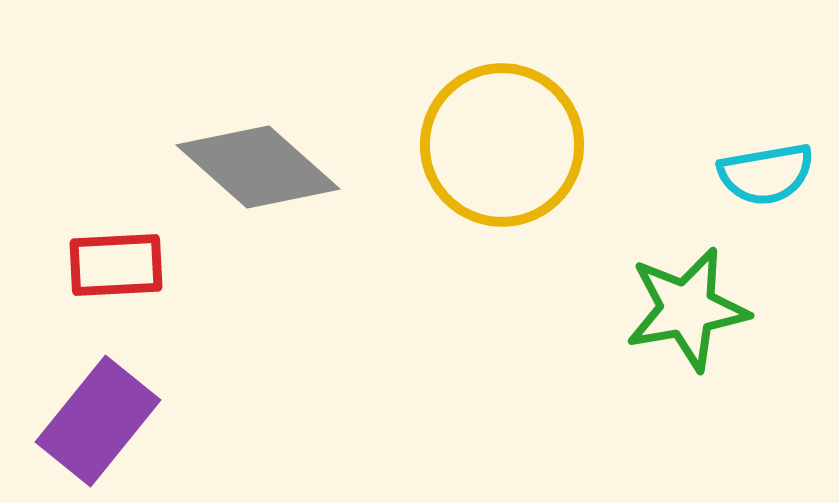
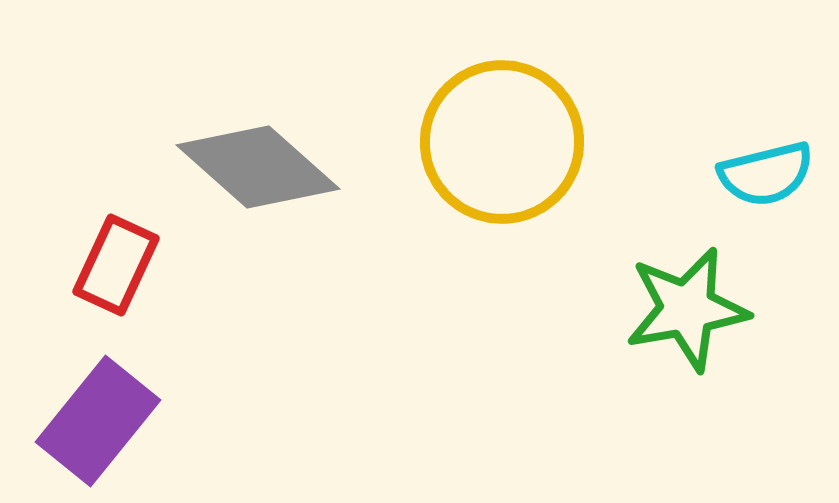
yellow circle: moved 3 px up
cyan semicircle: rotated 4 degrees counterclockwise
red rectangle: rotated 62 degrees counterclockwise
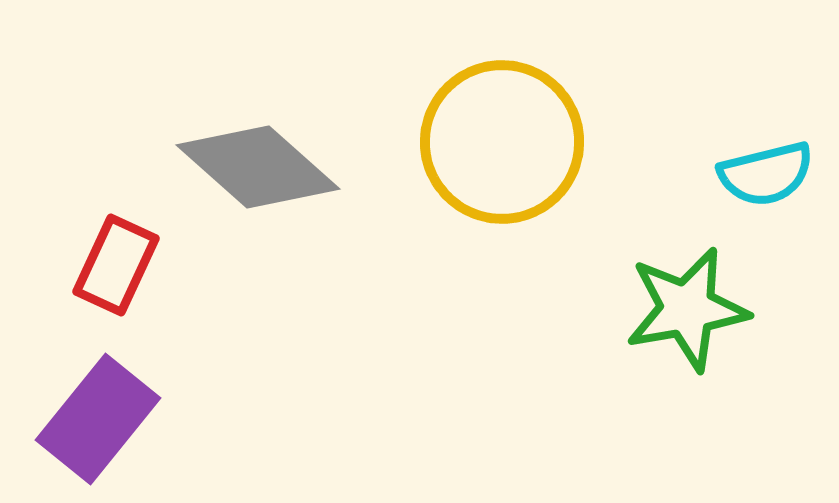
purple rectangle: moved 2 px up
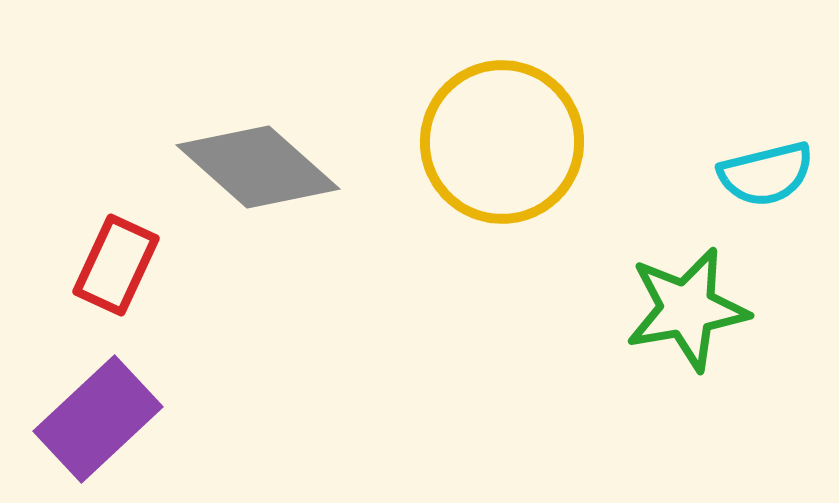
purple rectangle: rotated 8 degrees clockwise
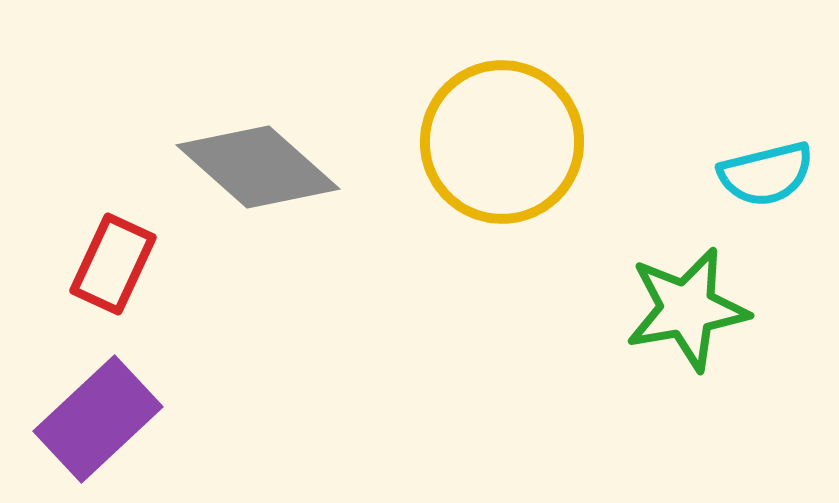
red rectangle: moved 3 px left, 1 px up
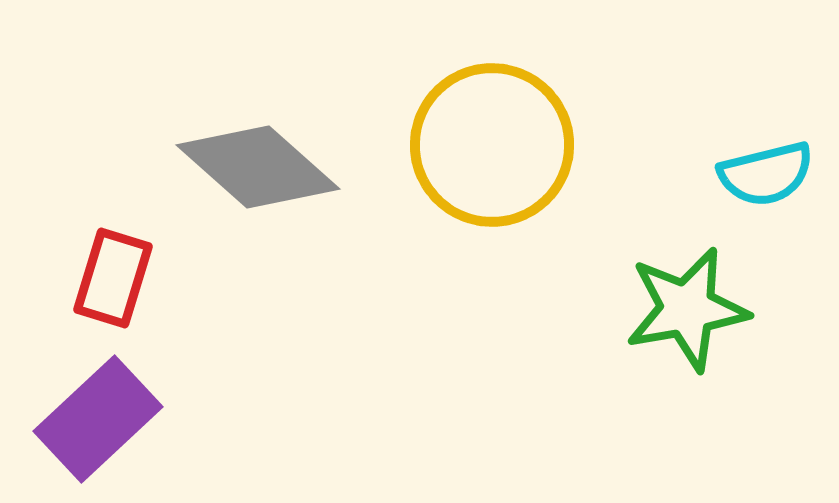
yellow circle: moved 10 px left, 3 px down
red rectangle: moved 14 px down; rotated 8 degrees counterclockwise
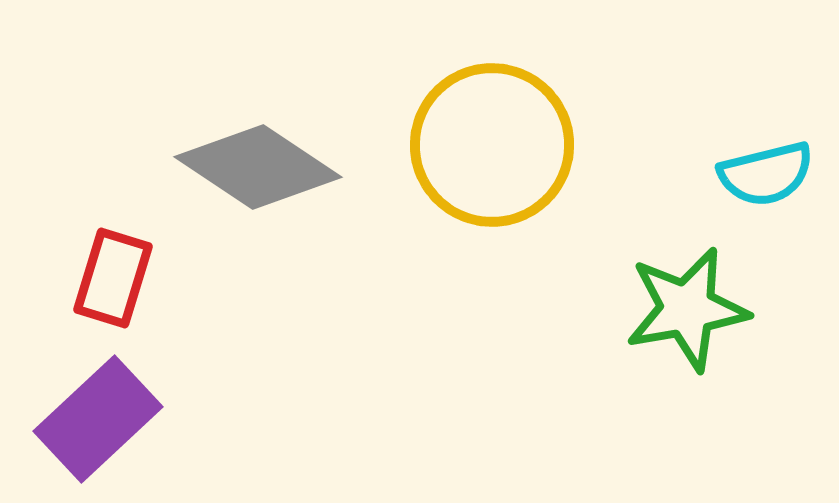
gray diamond: rotated 8 degrees counterclockwise
